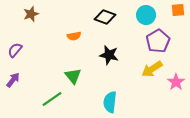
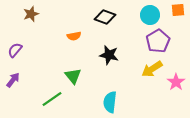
cyan circle: moved 4 px right
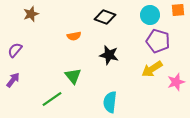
purple pentagon: rotated 25 degrees counterclockwise
pink star: rotated 18 degrees clockwise
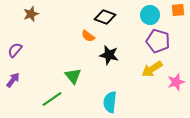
orange semicircle: moved 14 px right; rotated 48 degrees clockwise
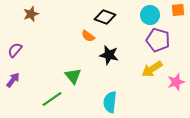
purple pentagon: moved 1 px up
